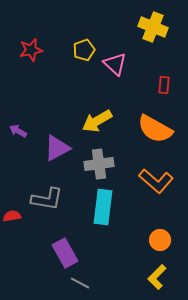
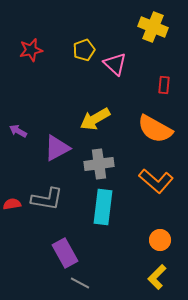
yellow arrow: moved 2 px left, 2 px up
red semicircle: moved 12 px up
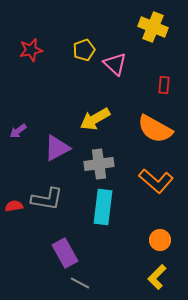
purple arrow: rotated 66 degrees counterclockwise
red semicircle: moved 2 px right, 2 px down
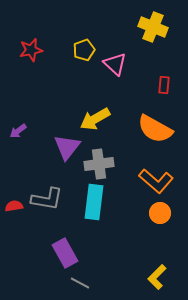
purple triangle: moved 10 px right, 1 px up; rotated 24 degrees counterclockwise
cyan rectangle: moved 9 px left, 5 px up
orange circle: moved 27 px up
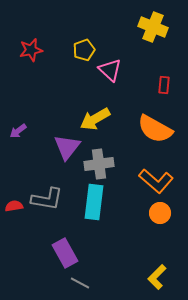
pink triangle: moved 5 px left, 6 px down
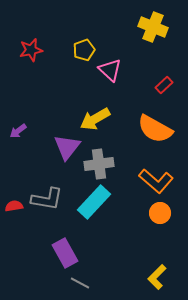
red rectangle: rotated 42 degrees clockwise
cyan rectangle: rotated 36 degrees clockwise
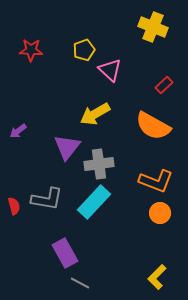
red star: rotated 15 degrees clockwise
yellow arrow: moved 5 px up
orange semicircle: moved 2 px left, 3 px up
orange L-shape: rotated 20 degrees counterclockwise
red semicircle: rotated 84 degrees clockwise
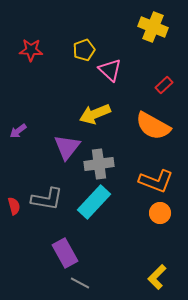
yellow arrow: rotated 8 degrees clockwise
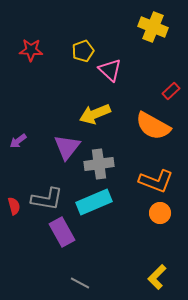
yellow pentagon: moved 1 px left, 1 px down
red rectangle: moved 7 px right, 6 px down
purple arrow: moved 10 px down
cyan rectangle: rotated 24 degrees clockwise
purple rectangle: moved 3 px left, 21 px up
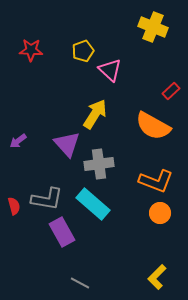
yellow arrow: rotated 144 degrees clockwise
purple triangle: moved 3 px up; rotated 20 degrees counterclockwise
cyan rectangle: moved 1 px left, 2 px down; rotated 64 degrees clockwise
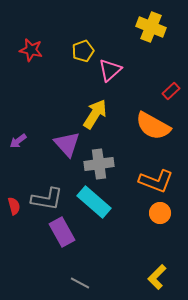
yellow cross: moved 2 px left
red star: rotated 10 degrees clockwise
pink triangle: rotated 35 degrees clockwise
cyan rectangle: moved 1 px right, 2 px up
